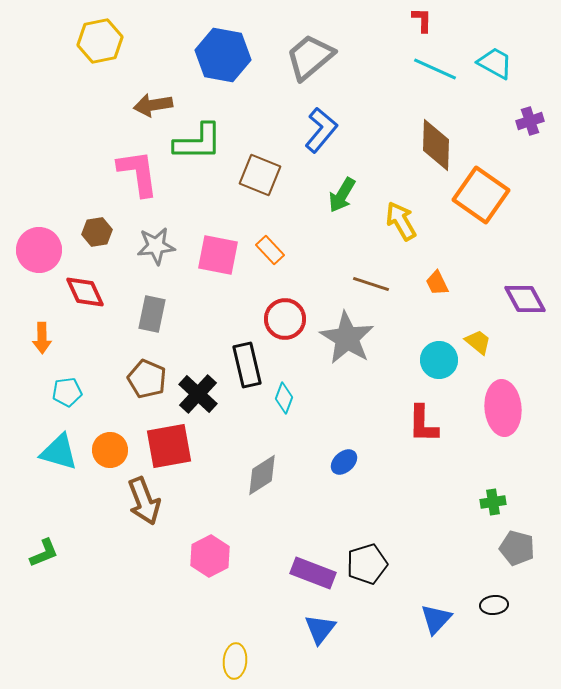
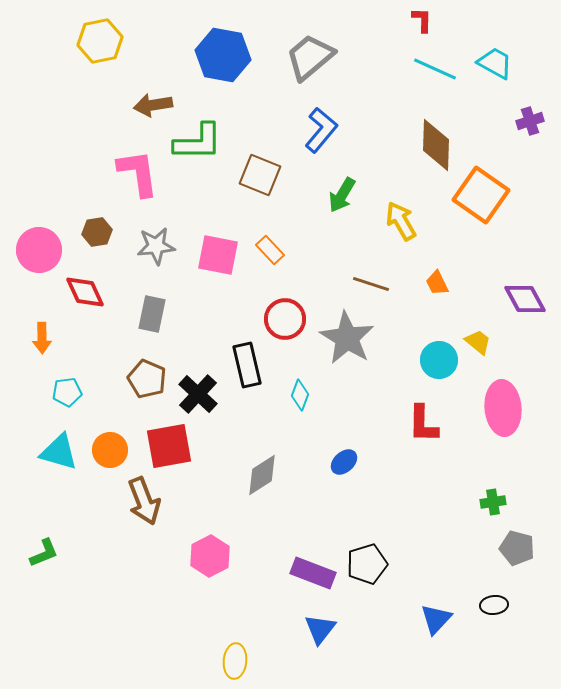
cyan diamond at (284, 398): moved 16 px right, 3 px up
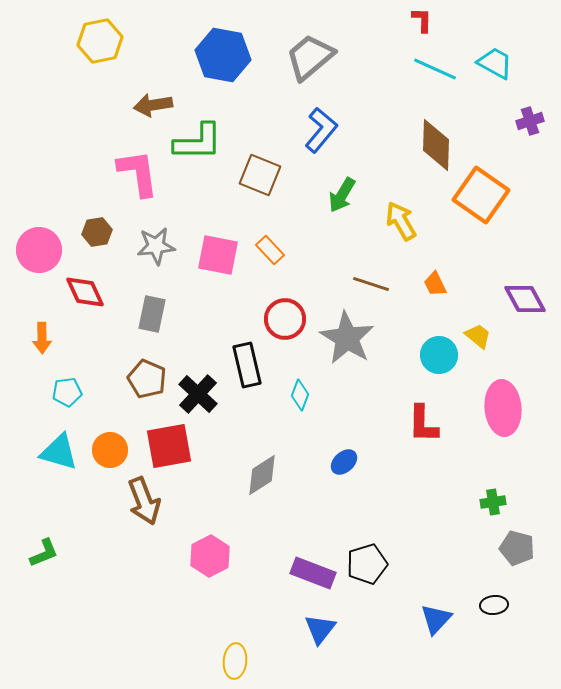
orange trapezoid at (437, 283): moved 2 px left, 1 px down
yellow trapezoid at (478, 342): moved 6 px up
cyan circle at (439, 360): moved 5 px up
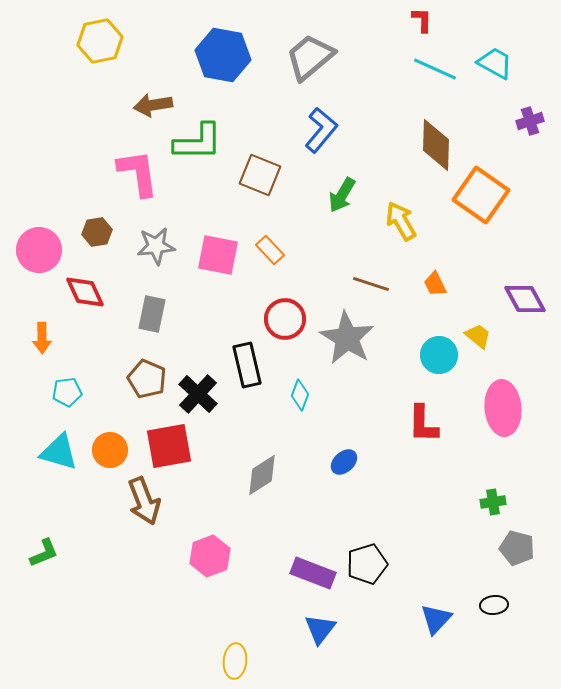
pink hexagon at (210, 556): rotated 6 degrees clockwise
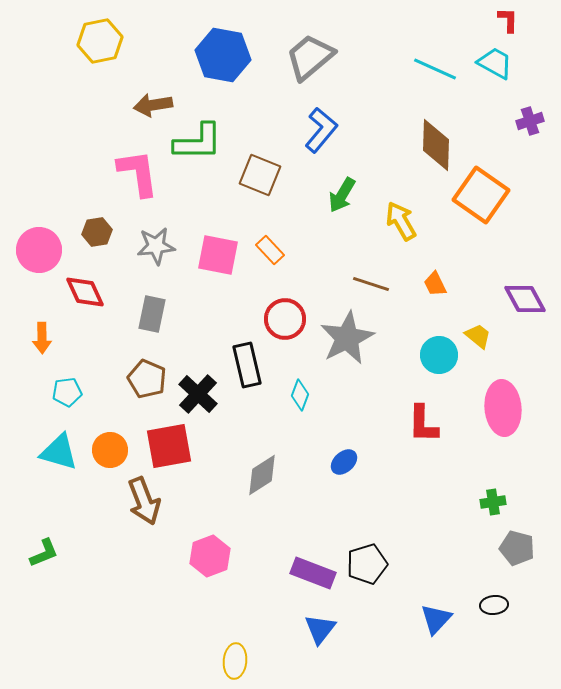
red L-shape at (422, 20): moved 86 px right
gray star at (347, 338): rotated 14 degrees clockwise
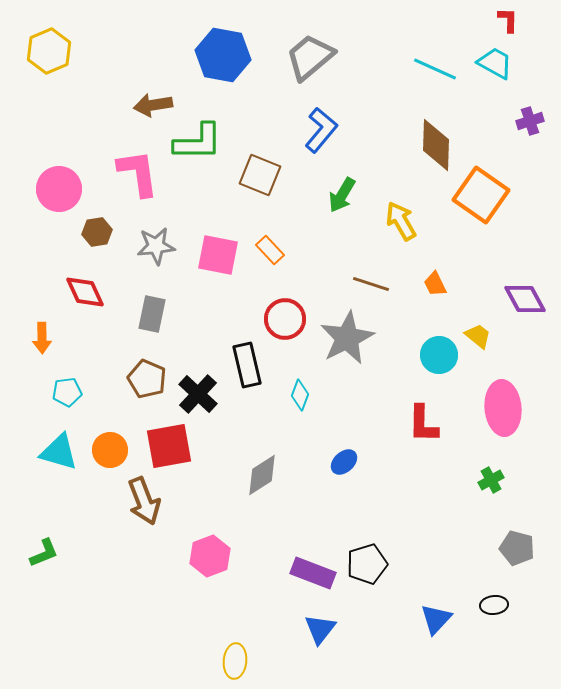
yellow hexagon at (100, 41): moved 51 px left, 10 px down; rotated 12 degrees counterclockwise
pink circle at (39, 250): moved 20 px right, 61 px up
green cross at (493, 502): moved 2 px left, 22 px up; rotated 20 degrees counterclockwise
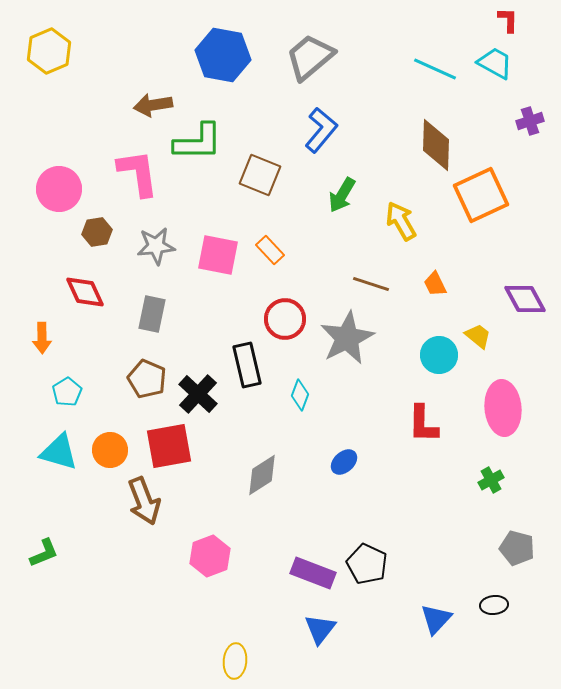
orange square at (481, 195): rotated 30 degrees clockwise
cyan pentagon at (67, 392): rotated 24 degrees counterclockwise
black pentagon at (367, 564): rotated 30 degrees counterclockwise
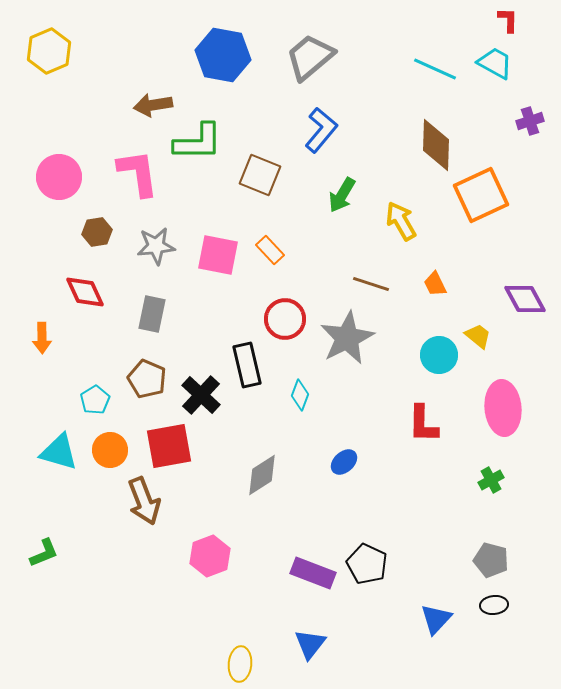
pink circle at (59, 189): moved 12 px up
cyan pentagon at (67, 392): moved 28 px right, 8 px down
black cross at (198, 394): moved 3 px right, 1 px down
gray pentagon at (517, 548): moved 26 px left, 12 px down
blue triangle at (320, 629): moved 10 px left, 15 px down
yellow ellipse at (235, 661): moved 5 px right, 3 px down
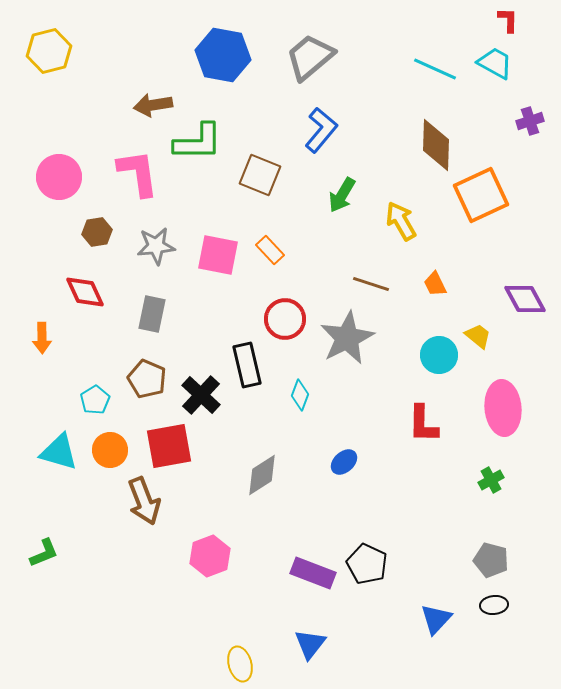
yellow hexagon at (49, 51): rotated 9 degrees clockwise
yellow ellipse at (240, 664): rotated 20 degrees counterclockwise
